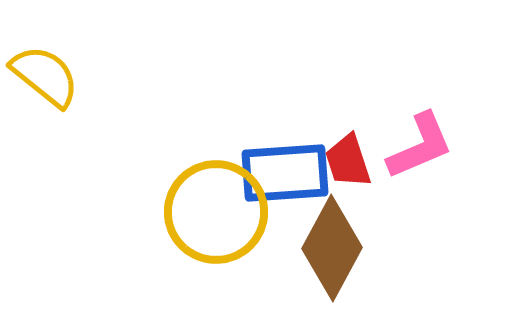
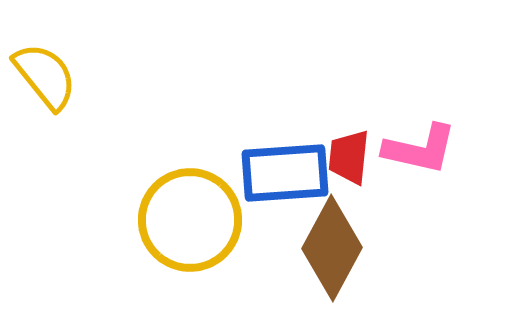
yellow semicircle: rotated 12 degrees clockwise
pink L-shape: moved 3 px down; rotated 36 degrees clockwise
red trapezoid: moved 1 px right, 4 px up; rotated 24 degrees clockwise
yellow circle: moved 26 px left, 8 px down
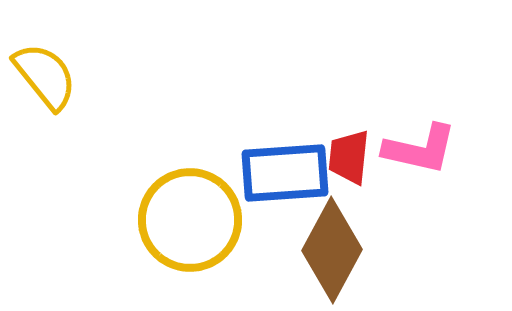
brown diamond: moved 2 px down
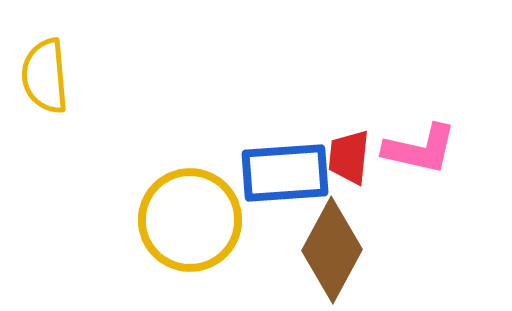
yellow semicircle: rotated 146 degrees counterclockwise
